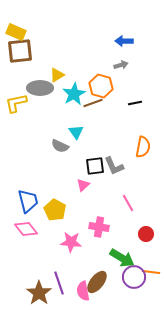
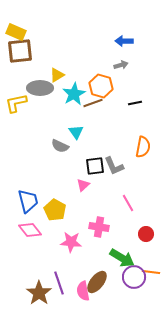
pink diamond: moved 4 px right, 1 px down
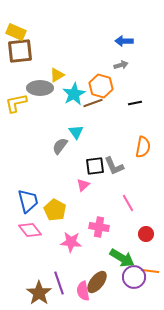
gray semicircle: rotated 102 degrees clockwise
orange line: moved 1 px left, 1 px up
